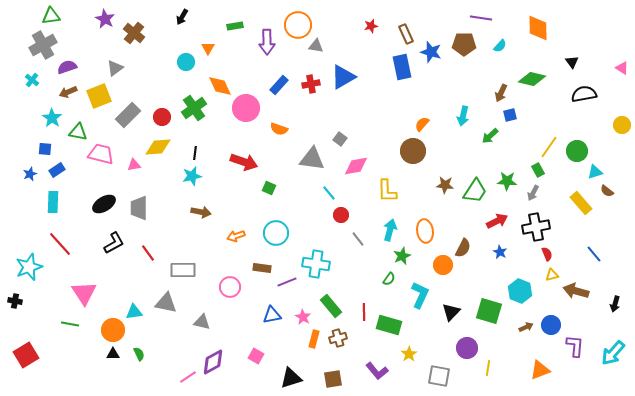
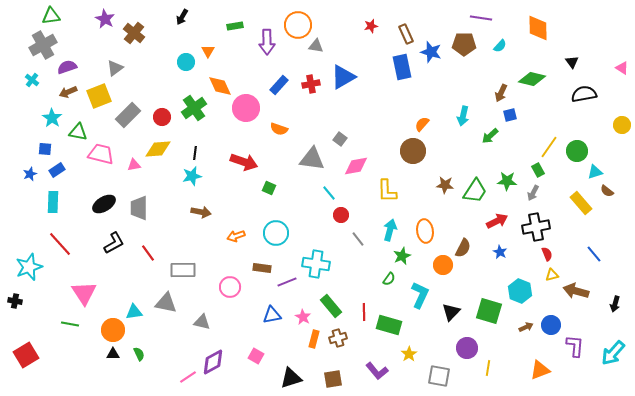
orange triangle at (208, 48): moved 3 px down
yellow diamond at (158, 147): moved 2 px down
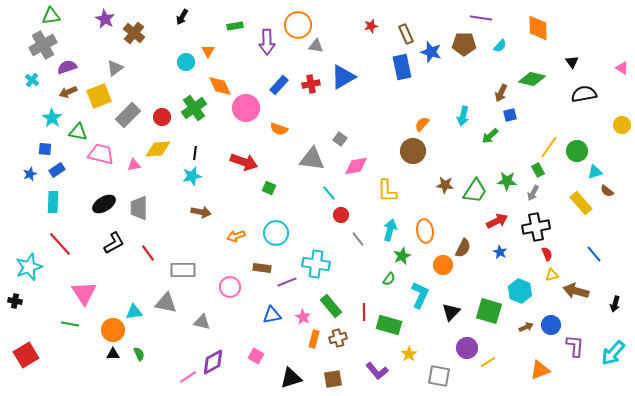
yellow line at (488, 368): moved 6 px up; rotated 49 degrees clockwise
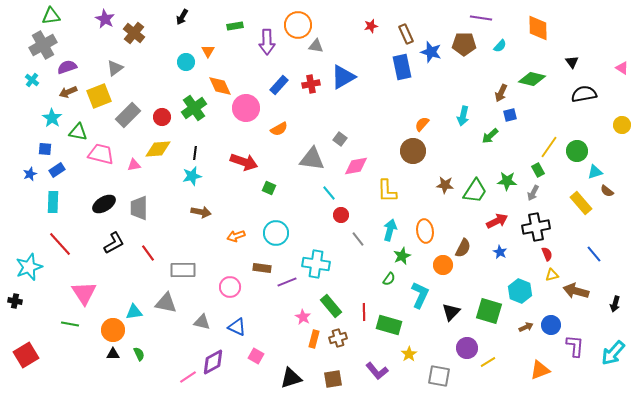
orange semicircle at (279, 129): rotated 48 degrees counterclockwise
blue triangle at (272, 315): moved 35 px left, 12 px down; rotated 36 degrees clockwise
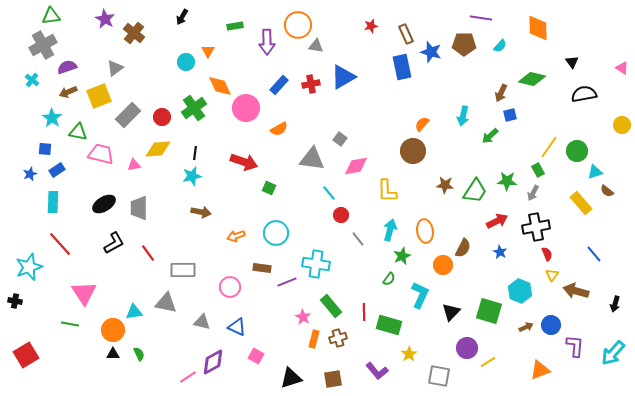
yellow triangle at (552, 275): rotated 40 degrees counterclockwise
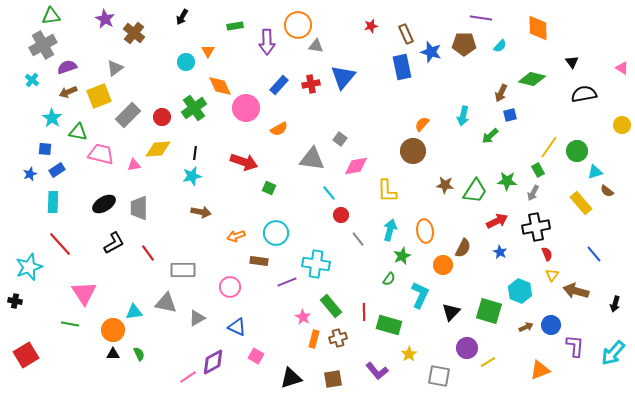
blue triangle at (343, 77): rotated 20 degrees counterclockwise
brown rectangle at (262, 268): moved 3 px left, 7 px up
gray triangle at (202, 322): moved 5 px left, 4 px up; rotated 42 degrees counterclockwise
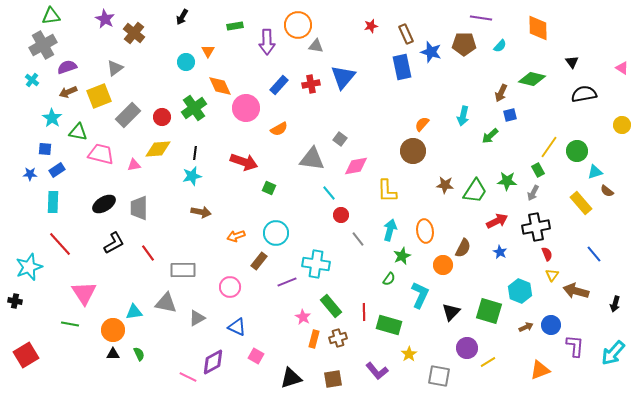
blue star at (30, 174): rotated 24 degrees clockwise
brown rectangle at (259, 261): rotated 60 degrees counterclockwise
pink line at (188, 377): rotated 60 degrees clockwise
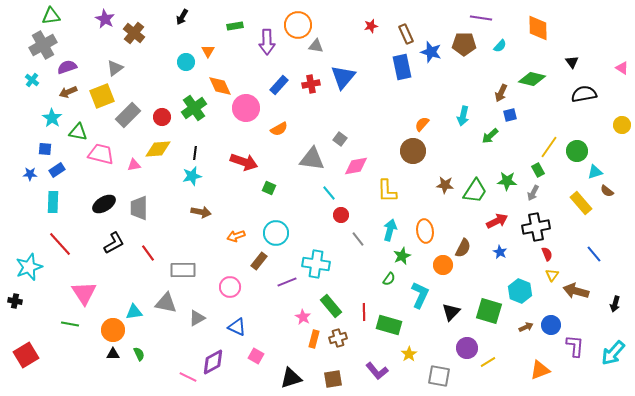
yellow square at (99, 96): moved 3 px right
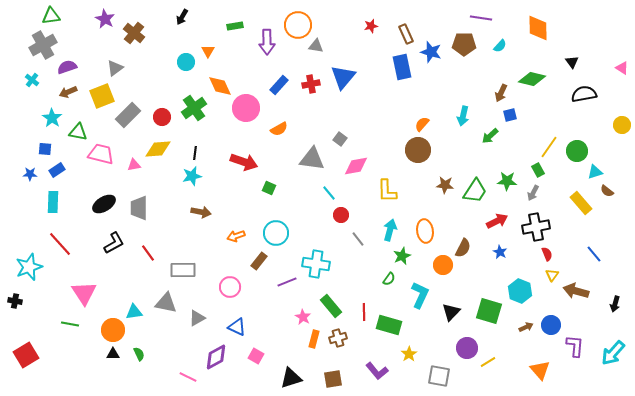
brown circle at (413, 151): moved 5 px right, 1 px up
purple diamond at (213, 362): moved 3 px right, 5 px up
orange triangle at (540, 370): rotated 50 degrees counterclockwise
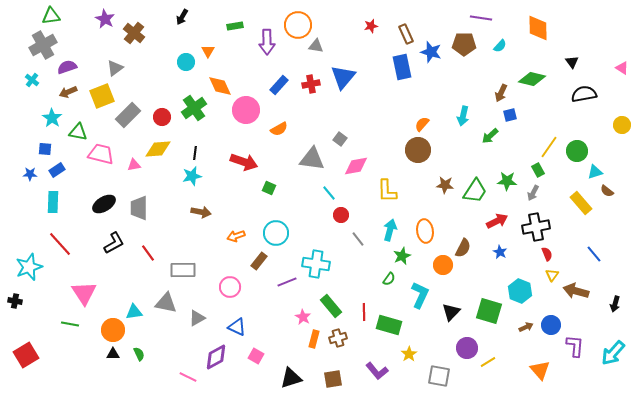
pink circle at (246, 108): moved 2 px down
